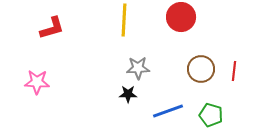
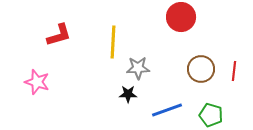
yellow line: moved 11 px left, 22 px down
red L-shape: moved 7 px right, 7 px down
pink star: rotated 15 degrees clockwise
blue line: moved 1 px left, 1 px up
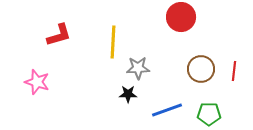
green pentagon: moved 2 px left, 1 px up; rotated 15 degrees counterclockwise
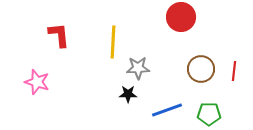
red L-shape: rotated 80 degrees counterclockwise
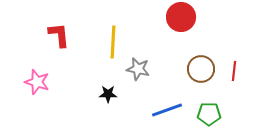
gray star: moved 1 px down; rotated 15 degrees clockwise
black star: moved 20 px left
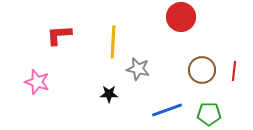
red L-shape: rotated 88 degrees counterclockwise
brown circle: moved 1 px right, 1 px down
black star: moved 1 px right
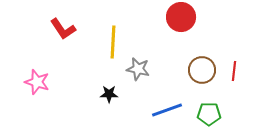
red L-shape: moved 4 px right, 6 px up; rotated 120 degrees counterclockwise
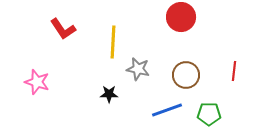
brown circle: moved 16 px left, 5 px down
